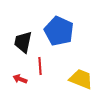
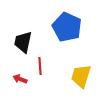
blue pentagon: moved 8 px right, 4 px up
yellow trapezoid: moved 3 px up; rotated 95 degrees counterclockwise
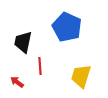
red arrow: moved 3 px left, 3 px down; rotated 16 degrees clockwise
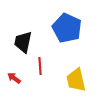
blue pentagon: moved 1 px down
yellow trapezoid: moved 5 px left, 4 px down; rotated 30 degrees counterclockwise
red arrow: moved 3 px left, 4 px up
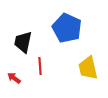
yellow trapezoid: moved 12 px right, 12 px up
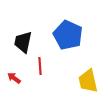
blue pentagon: moved 1 px right, 7 px down
yellow trapezoid: moved 13 px down
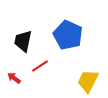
black trapezoid: moved 1 px up
red line: rotated 60 degrees clockwise
yellow trapezoid: rotated 40 degrees clockwise
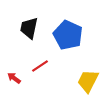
black trapezoid: moved 6 px right, 13 px up
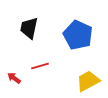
blue pentagon: moved 10 px right
red line: rotated 18 degrees clockwise
yellow trapezoid: rotated 35 degrees clockwise
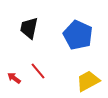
red line: moved 2 px left, 5 px down; rotated 66 degrees clockwise
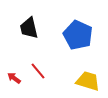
black trapezoid: rotated 25 degrees counterclockwise
yellow trapezoid: rotated 45 degrees clockwise
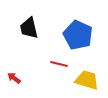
red line: moved 21 px right, 7 px up; rotated 36 degrees counterclockwise
yellow trapezoid: moved 1 px left, 1 px up
